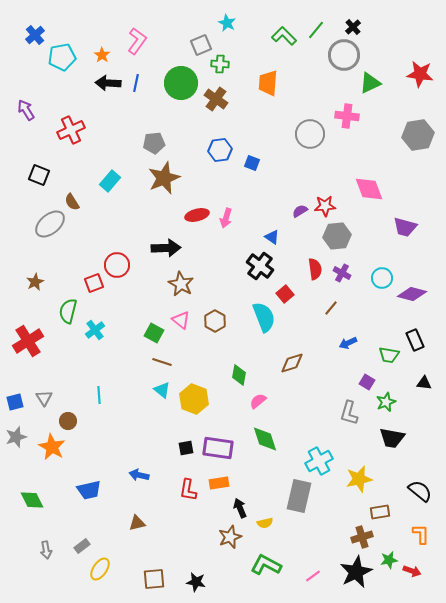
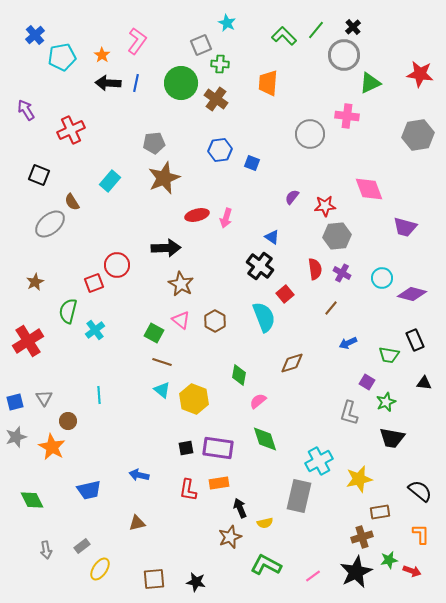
purple semicircle at (300, 211): moved 8 px left, 14 px up; rotated 21 degrees counterclockwise
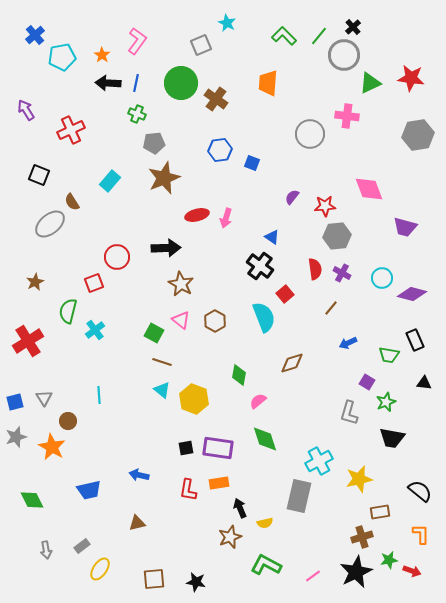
green line at (316, 30): moved 3 px right, 6 px down
green cross at (220, 64): moved 83 px left, 50 px down; rotated 18 degrees clockwise
red star at (420, 74): moved 9 px left, 4 px down
red circle at (117, 265): moved 8 px up
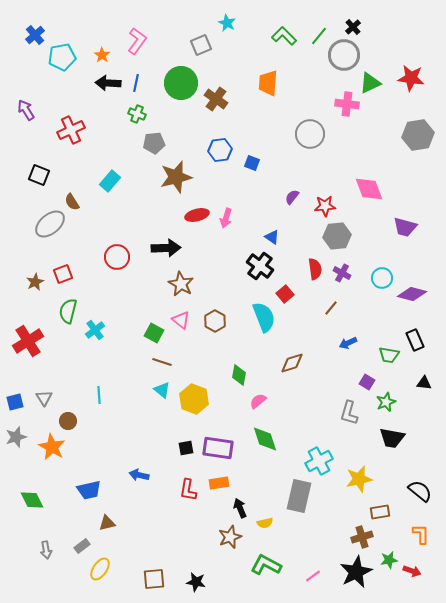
pink cross at (347, 116): moved 12 px up
brown star at (164, 178): moved 12 px right, 1 px up; rotated 8 degrees clockwise
red square at (94, 283): moved 31 px left, 9 px up
brown triangle at (137, 523): moved 30 px left
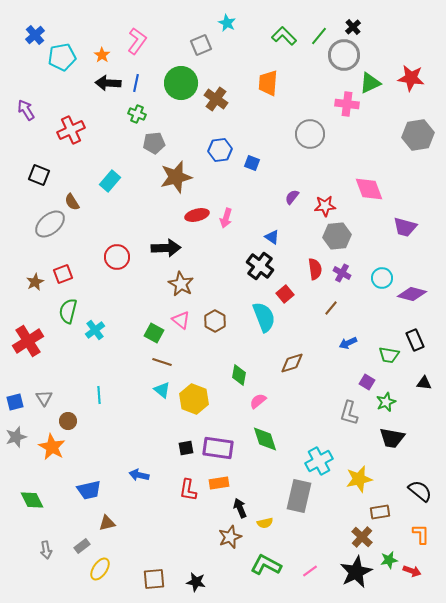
brown cross at (362, 537): rotated 30 degrees counterclockwise
pink line at (313, 576): moved 3 px left, 5 px up
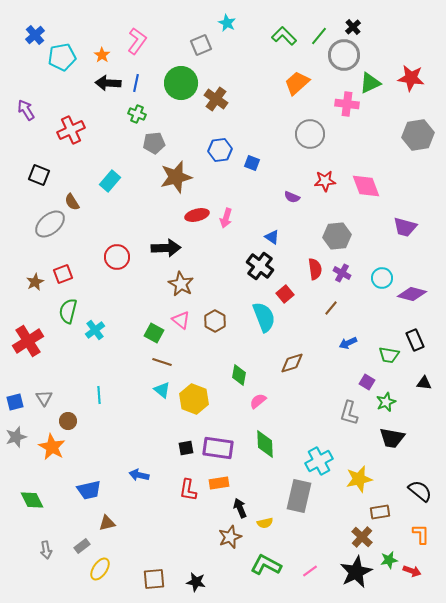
orange trapezoid at (268, 83): moved 29 px right; rotated 44 degrees clockwise
pink diamond at (369, 189): moved 3 px left, 3 px up
purple semicircle at (292, 197): rotated 105 degrees counterclockwise
red star at (325, 206): moved 25 px up
green diamond at (265, 439): moved 5 px down; rotated 16 degrees clockwise
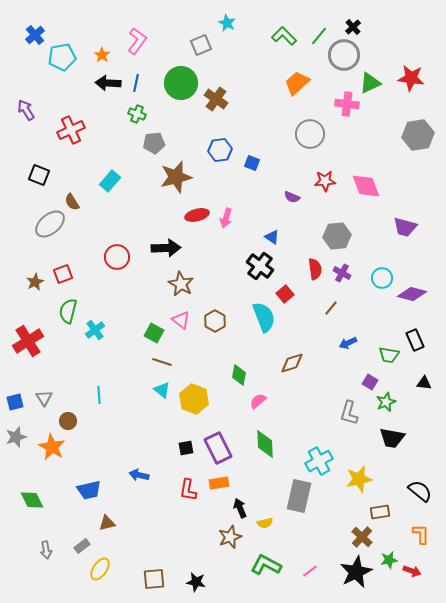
purple square at (367, 382): moved 3 px right
purple rectangle at (218, 448): rotated 56 degrees clockwise
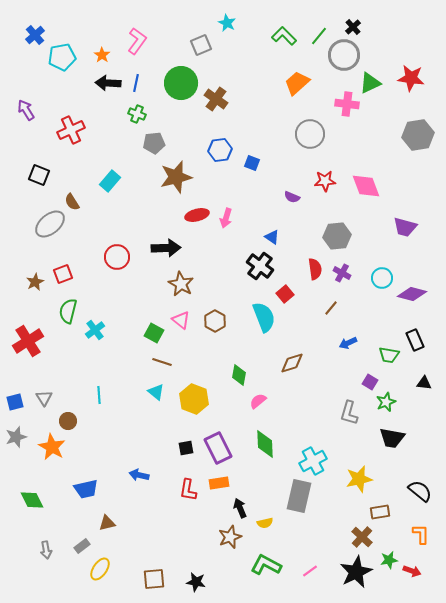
cyan triangle at (162, 390): moved 6 px left, 2 px down
cyan cross at (319, 461): moved 6 px left
blue trapezoid at (89, 490): moved 3 px left, 1 px up
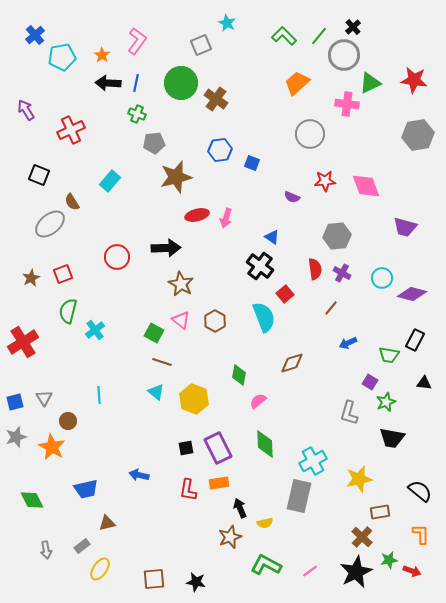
red star at (411, 78): moved 3 px right, 2 px down
brown star at (35, 282): moved 4 px left, 4 px up
black rectangle at (415, 340): rotated 50 degrees clockwise
red cross at (28, 341): moved 5 px left, 1 px down
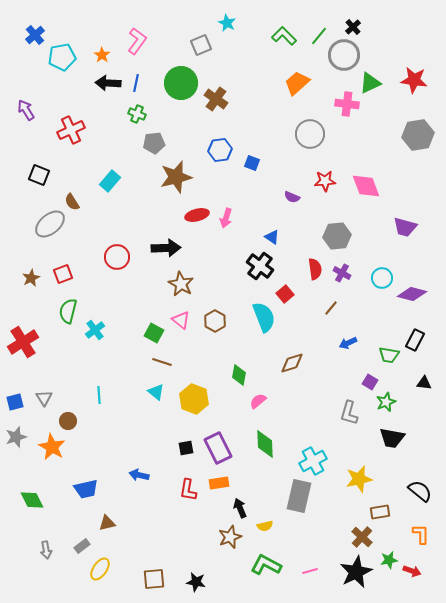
yellow semicircle at (265, 523): moved 3 px down
pink line at (310, 571): rotated 21 degrees clockwise
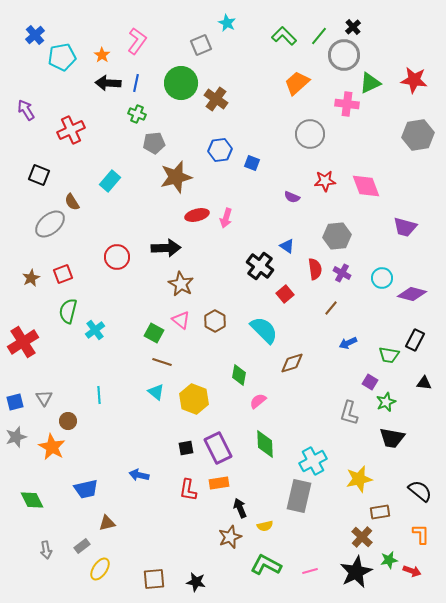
blue triangle at (272, 237): moved 15 px right, 9 px down
cyan semicircle at (264, 317): moved 13 px down; rotated 24 degrees counterclockwise
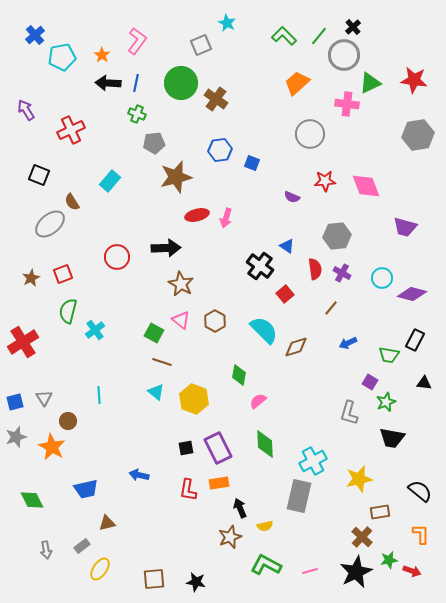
brown diamond at (292, 363): moved 4 px right, 16 px up
